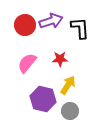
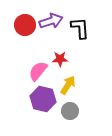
pink semicircle: moved 11 px right, 8 px down
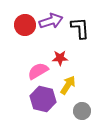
red star: moved 1 px up
pink semicircle: rotated 20 degrees clockwise
gray circle: moved 12 px right
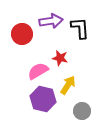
purple arrow: rotated 10 degrees clockwise
red circle: moved 3 px left, 9 px down
red star: rotated 14 degrees clockwise
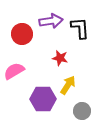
pink semicircle: moved 24 px left
purple hexagon: rotated 15 degrees counterclockwise
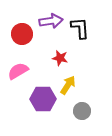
pink semicircle: moved 4 px right
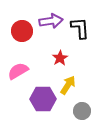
red circle: moved 3 px up
red star: rotated 28 degrees clockwise
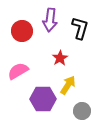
purple arrow: moved 1 px left, 1 px up; rotated 105 degrees clockwise
black L-shape: rotated 20 degrees clockwise
